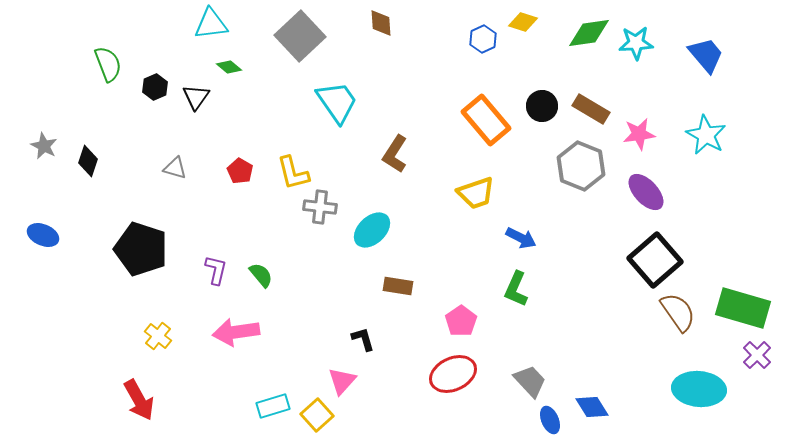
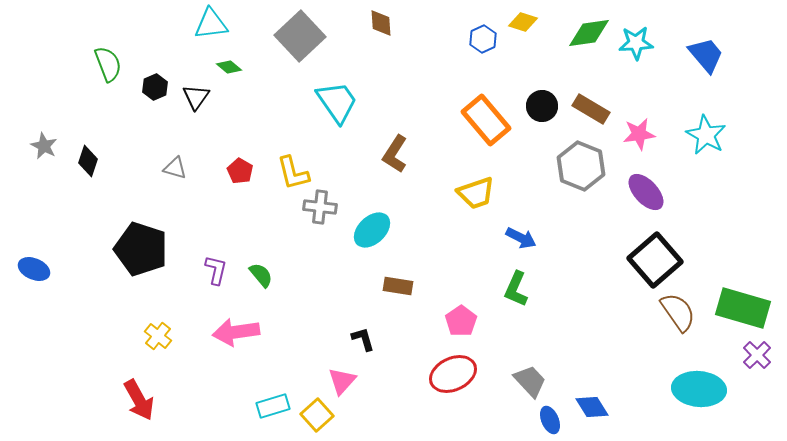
blue ellipse at (43, 235): moved 9 px left, 34 px down
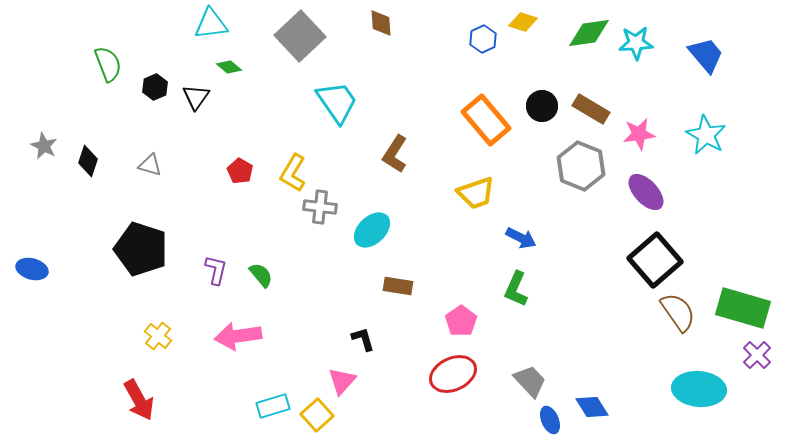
gray triangle at (175, 168): moved 25 px left, 3 px up
yellow L-shape at (293, 173): rotated 45 degrees clockwise
blue ellipse at (34, 269): moved 2 px left; rotated 8 degrees counterclockwise
pink arrow at (236, 332): moved 2 px right, 4 px down
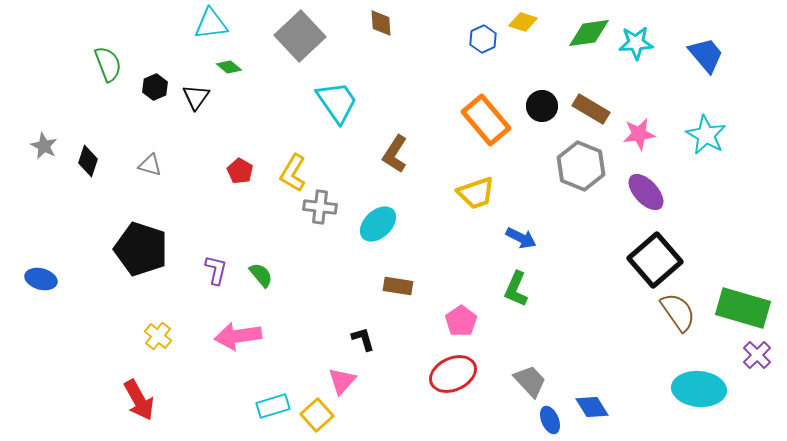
cyan ellipse at (372, 230): moved 6 px right, 6 px up
blue ellipse at (32, 269): moved 9 px right, 10 px down
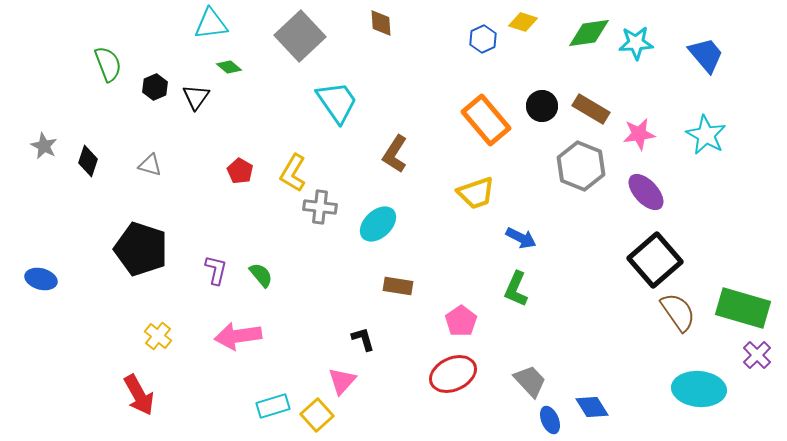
red arrow at (139, 400): moved 5 px up
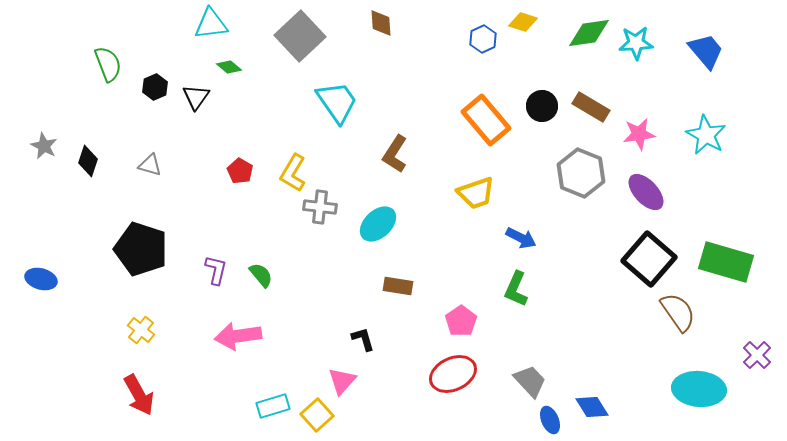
blue trapezoid at (706, 55): moved 4 px up
brown rectangle at (591, 109): moved 2 px up
gray hexagon at (581, 166): moved 7 px down
black square at (655, 260): moved 6 px left, 1 px up; rotated 8 degrees counterclockwise
green rectangle at (743, 308): moved 17 px left, 46 px up
yellow cross at (158, 336): moved 17 px left, 6 px up
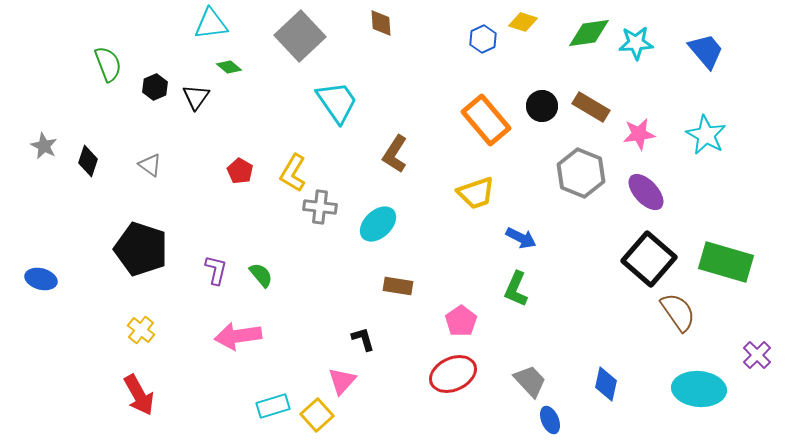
gray triangle at (150, 165): rotated 20 degrees clockwise
blue diamond at (592, 407): moved 14 px right, 23 px up; rotated 44 degrees clockwise
